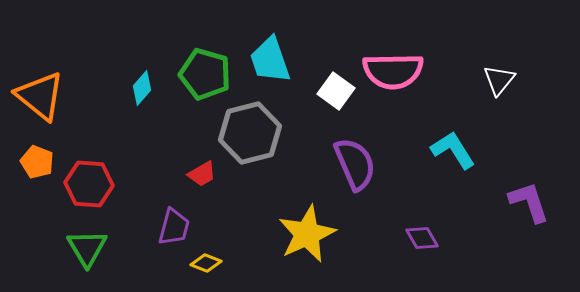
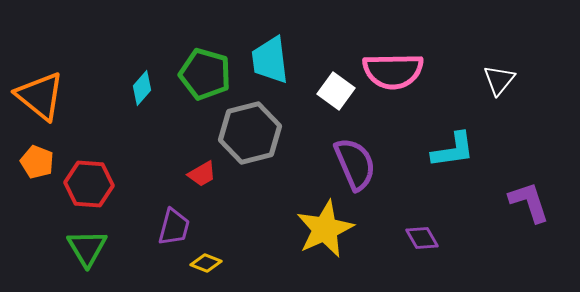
cyan trapezoid: rotated 12 degrees clockwise
cyan L-shape: rotated 114 degrees clockwise
yellow star: moved 18 px right, 5 px up
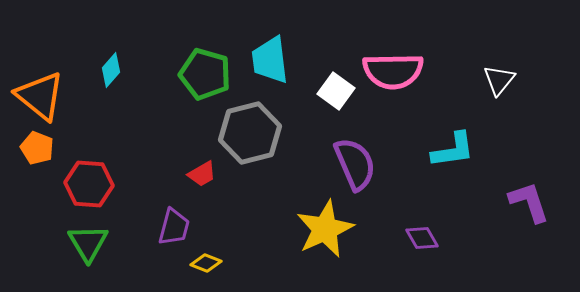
cyan diamond: moved 31 px left, 18 px up
orange pentagon: moved 14 px up
green triangle: moved 1 px right, 5 px up
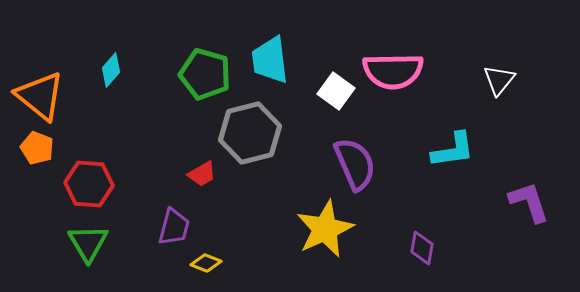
purple diamond: moved 10 px down; rotated 40 degrees clockwise
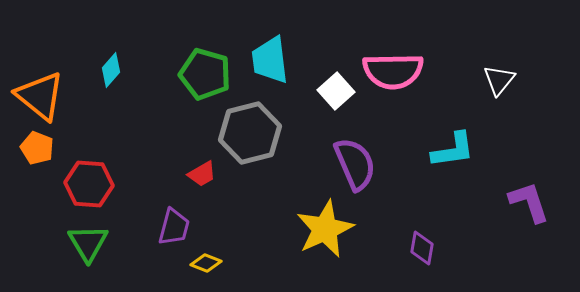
white square: rotated 12 degrees clockwise
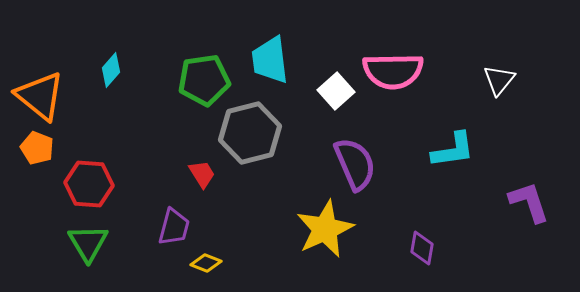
green pentagon: moved 1 px left, 6 px down; rotated 24 degrees counterclockwise
red trapezoid: rotated 92 degrees counterclockwise
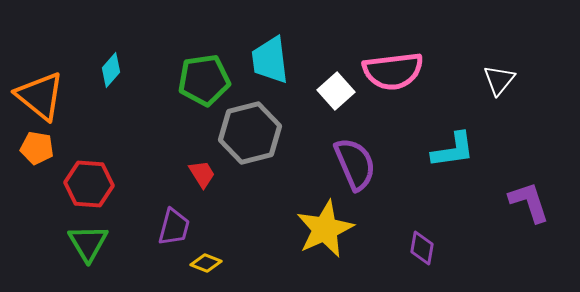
pink semicircle: rotated 6 degrees counterclockwise
orange pentagon: rotated 12 degrees counterclockwise
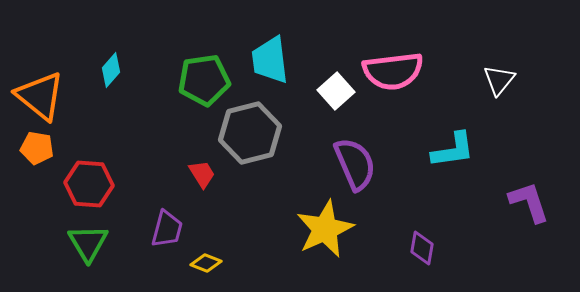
purple trapezoid: moved 7 px left, 2 px down
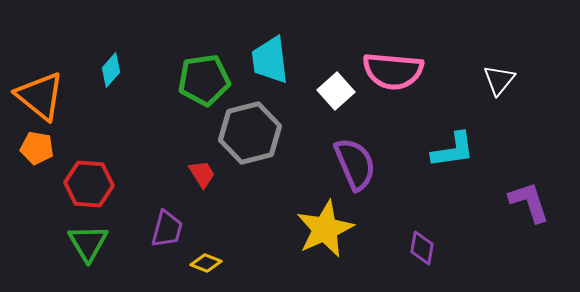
pink semicircle: rotated 12 degrees clockwise
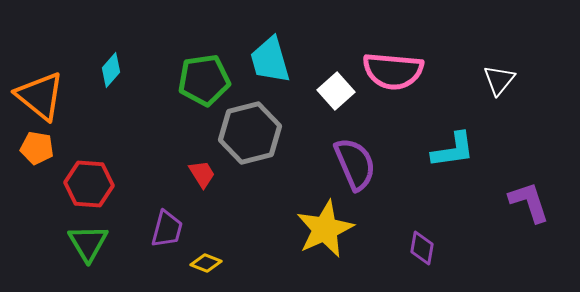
cyan trapezoid: rotated 9 degrees counterclockwise
